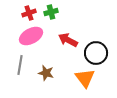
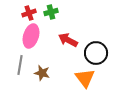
pink ellipse: rotated 45 degrees counterclockwise
brown star: moved 4 px left
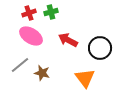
pink ellipse: rotated 75 degrees counterclockwise
black circle: moved 4 px right, 5 px up
gray line: rotated 42 degrees clockwise
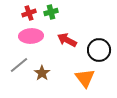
pink ellipse: rotated 35 degrees counterclockwise
red arrow: moved 1 px left
black circle: moved 1 px left, 2 px down
gray line: moved 1 px left
brown star: rotated 21 degrees clockwise
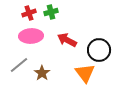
orange triangle: moved 5 px up
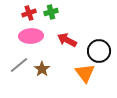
black circle: moved 1 px down
brown star: moved 4 px up
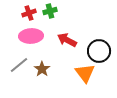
green cross: moved 1 px left, 1 px up
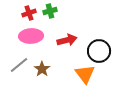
red arrow: rotated 138 degrees clockwise
orange triangle: moved 1 px down
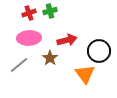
pink ellipse: moved 2 px left, 2 px down
brown star: moved 8 px right, 11 px up
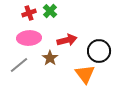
green cross: rotated 32 degrees counterclockwise
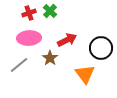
red arrow: rotated 12 degrees counterclockwise
black circle: moved 2 px right, 3 px up
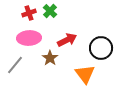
gray line: moved 4 px left; rotated 12 degrees counterclockwise
